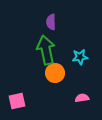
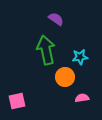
purple semicircle: moved 5 px right, 3 px up; rotated 126 degrees clockwise
orange circle: moved 10 px right, 4 px down
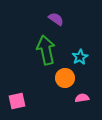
cyan star: rotated 21 degrees counterclockwise
orange circle: moved 1 px down
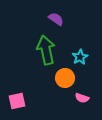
pink semicircle: rotated 152 degrees counterclockwise
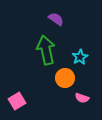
pink square: rotated 18 degrees counterclockwise
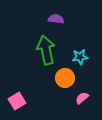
purple semicircle: rotated 28 degrees counterclockwise
cyan star: rotated 21 degrees clockwise
pink semicircle: rotated 120 degrees clockwise
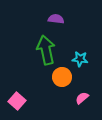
cyan star: moved 2 px down; rotated 14 degrees clockwise
orange circle: moved 3 px left, 1 px up
pink square: rotated 18 degrees counterclockwise
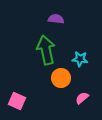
orange circle: moved 1 px left, 1 px down
pink square: rotated 18 degrees counterclockwise
